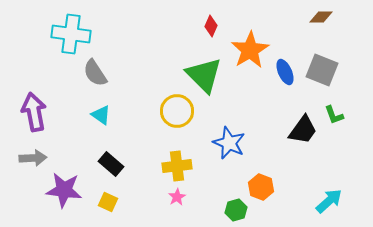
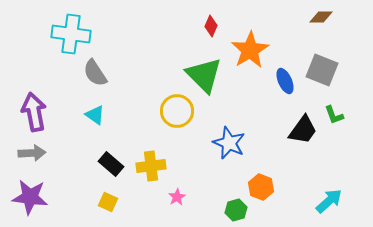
blue ellipse: moved 9 px down
cyan triangle: moved 6 px left
gray arrow: moved 1 px left, 5 px up
yellow cross: moved 26 px left
purple star: moved 34 px left, 7 px down
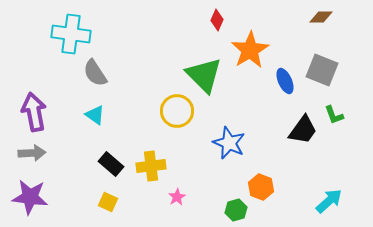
red diamond: moved 6 px right, 6 px up
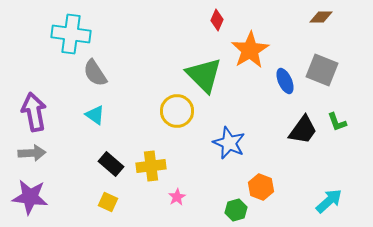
green L-shape: moved 3 px right, 7 px down
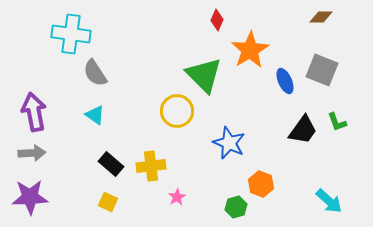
orange hexagon: moved 3 px up
purple star: rotated 9 degrees counterclockwise
cyan arrow: rotated 84 degrees clockwise
green hexagon: moved 3 px up
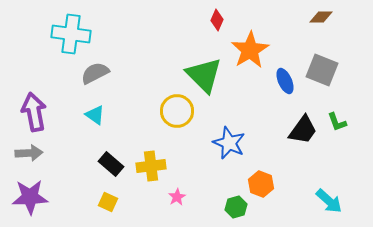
gray semicircle: rotated 96 degrees clockwise
gray arrow: moved 3 px left
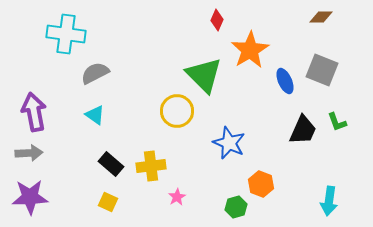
cyan cross: moved 5 px left
black trapezoid: rotated 12 degrees counterclockwise
cyan arrow: rotated 56 degrees clockwise
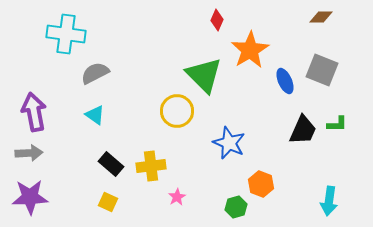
green L-shape: moved 2 px down; rotated 70 degrees counterclockwise
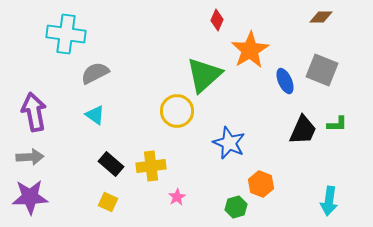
green triangle: rotated 33 degrees clockwise
gray arrow: moved 1 px right, 4 px down
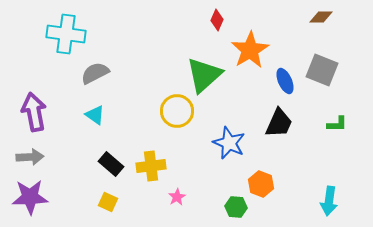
black trapezoid: moved 24 px left, 7 px up
green hexagon: rotated 20 degrees clockwise
